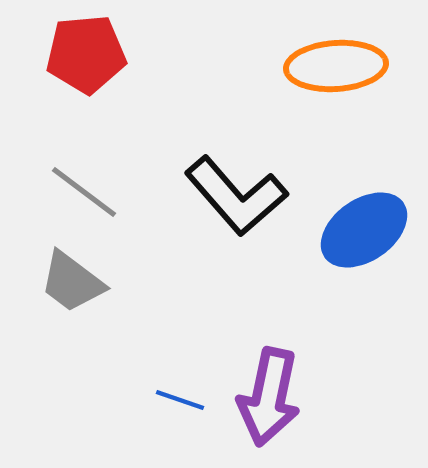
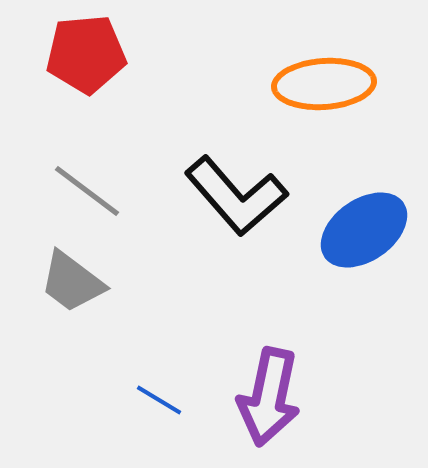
orange ellipse: moved 12 px left, 18 px down
gray line: moved 3 px right, 1 px up
blue line: moved 21 px left; rotated 12 degrees clockwise
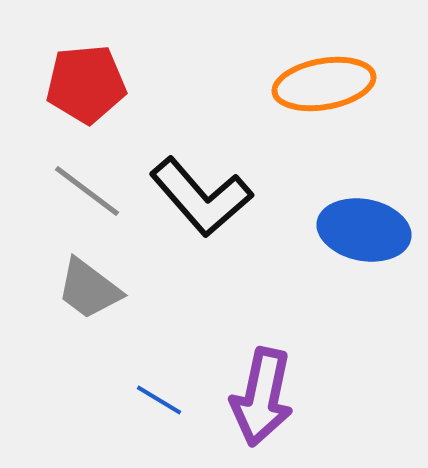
red pentagon: moved 30 px down
orange ellipse: rotated 6 degrees counterclockwise
black L-shape: moved 35 px left, 1 px down
blue ellipse: rotated 46 degrees clockwise
gray trapezoid: moved 17 px right, 7 px down
purple arrow: moved 7 px left
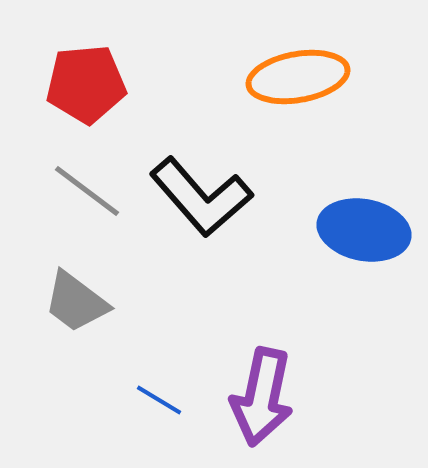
orange ellipse: moved 26 px left, 7 px up
gray trapezoid: moved 13 px left, 13 px down
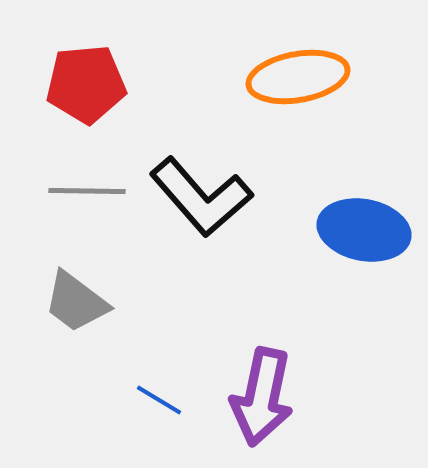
gray line: rotated 36 degrees counterclockwise
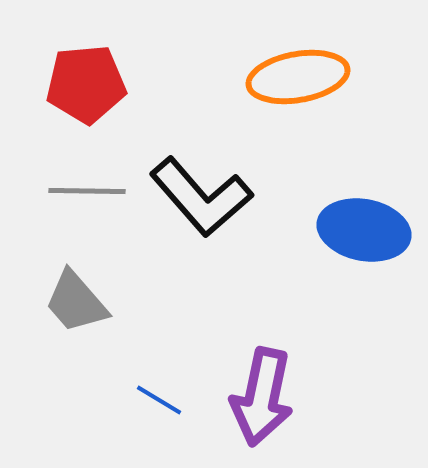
gray trapezoid: rotated 12 degrees clockwise
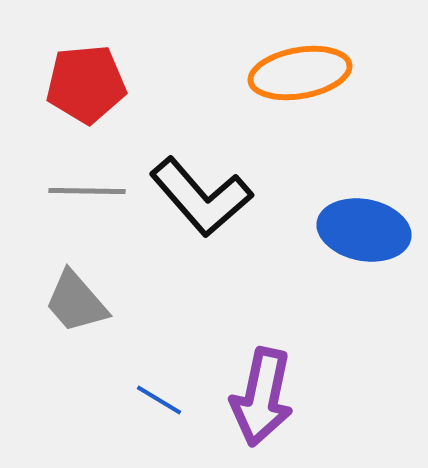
orange ellipse: moved 2 px right, 4 px up
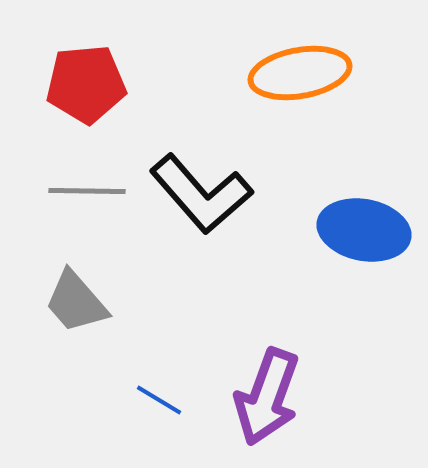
black L-shape: moved 3 px up
purple arrow: moved 5 px right; rotated 8 degrees clockwise
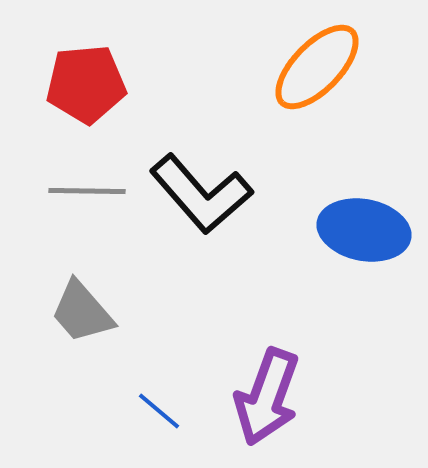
orange ellipse: moved 17 px right, 6 px up; rotated 36 degrees counterclockwise
gray trapezoid: moved 6 px right, 10 px down
blue line: moved 11 px down; rotated 9 degrees clockwise
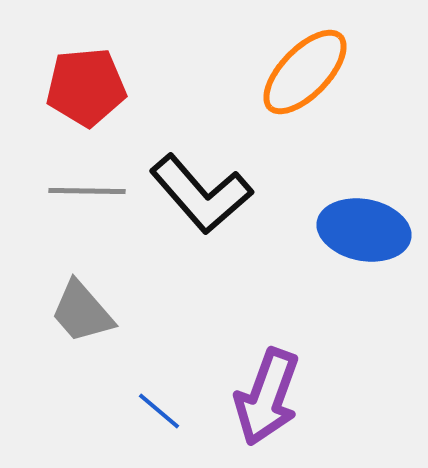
orange ellipse: moved 12 px left, 5 px down
red pentagon: moved 3 px down
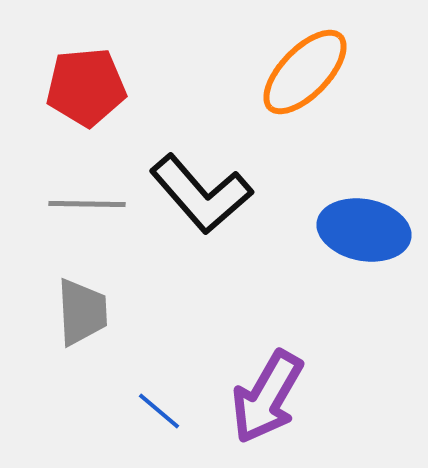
gray line: moved 13 px down
gray trapezoid: rotated 142 degrees counterclockwise
purple arrow: rotated 10 degrees clockwise
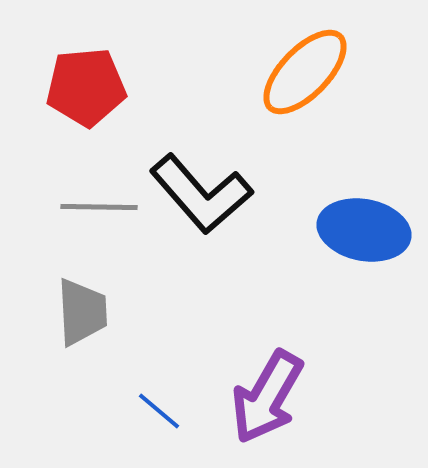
gray line: moved 12 px right, 3 px down
